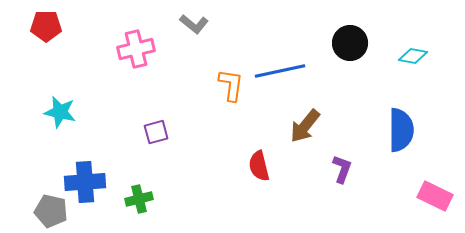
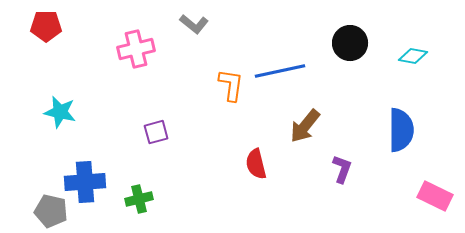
red semicircle: moved 3 px left, 2 px up
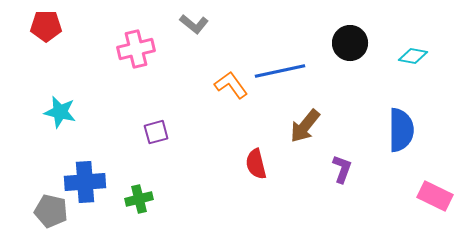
orange L-shape: rotated 44 degrees counterclockwise
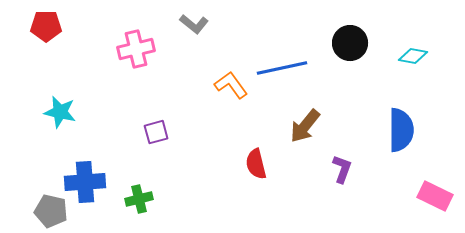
blue line: moved 2 px right, 3 px up
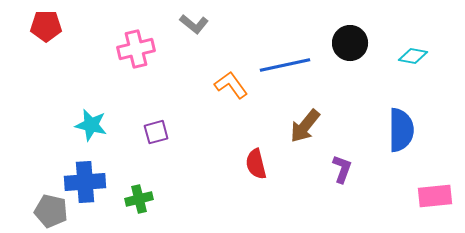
blue line: moved 3 px right, 3 px up
cyan star: moved 31 px right, 13 px down
pink rectangle: rotated 32 degrees counterclockwise
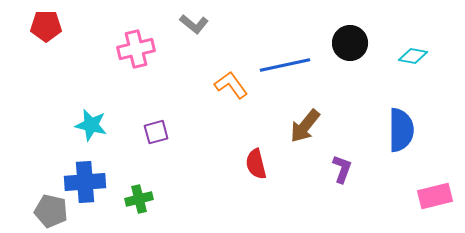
pink rectangle: rotated 8 degrees counterclockwise
